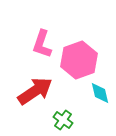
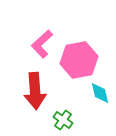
pink L-shape: rotated 28 degrees clockwise
pink hexagon: rotated 9 degrees clockwise
red arrow: rotated 120 degrees clockwise
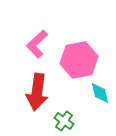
pink L-shape: moved 5 px left
red arrow: moved 2 px right, 1 px down; rotated 12 degrees clockwise
green cross: moved 1 px right, 1 px down
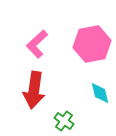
pink hexagon: moved 13 px right, 16 px up
red arrow: moved 3 px left, 2 px up
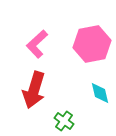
red arrow: rotated 9 degrees clockwise
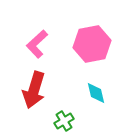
cyan diamond: moved 4 px left
green cross: rotated 24 degrees clockwise
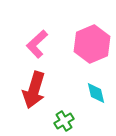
pink hexagon: rotated 12 degrees counterclockwise
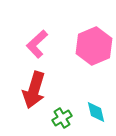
pink hexagon: moved 2 px right, 2 px down
cyan diamond: moved 19 px down
green cross: moved 2 px left, 3 px up
